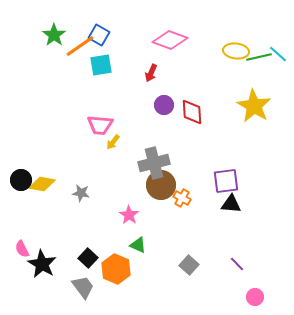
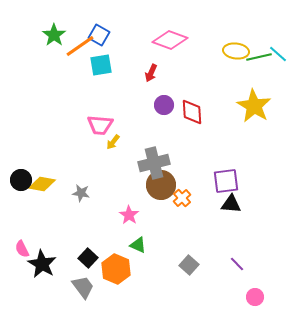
orange cross: rotated 18 degrees clockwise
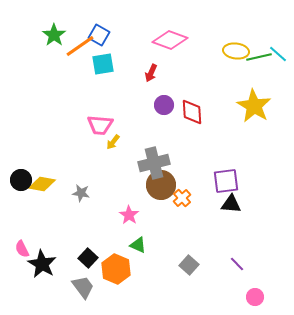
cyan square: moved 2 px right, 1 px up
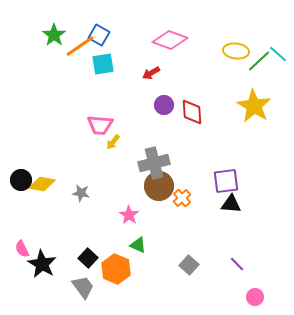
green line: moved 4 px down; rotated 30 degrees counterclockwise
red arrow: rotated 36 degrees clockwise
brown circle: moved 2 px left, 1 px down
